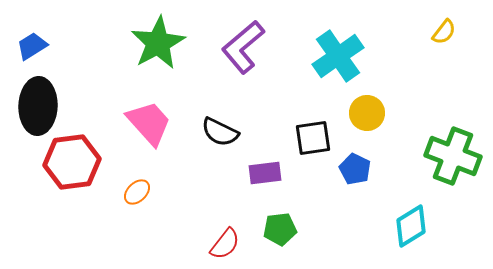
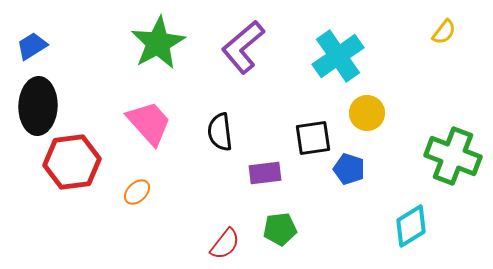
black semicircle: rotated 57 degrees clockwise
blue pentagon: moved 6 px left; rotated 8 degrees counterclockwise
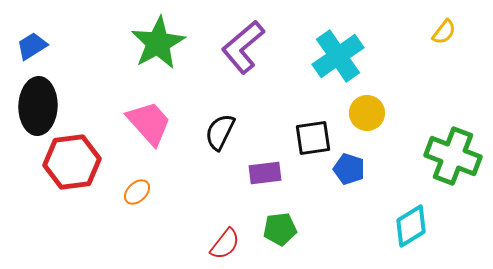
black semicircle: rotated 33 degrees clockwise
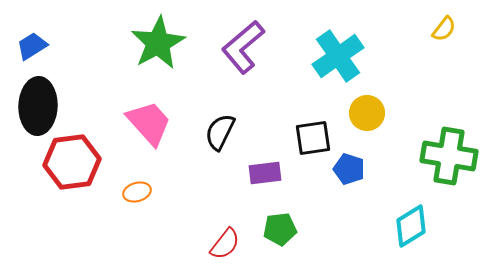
yellow semicircle: moved 3 px up
green cross: moved 4 px left; rotated 12 degrees counterclockwise
orange ellipse: rotated 28 degrees clockwise
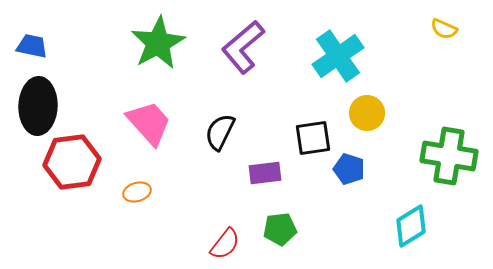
yellow semicircle: rotated 76 degrees clockwise
blue trapezoid: rotated 44 degrees clockwise
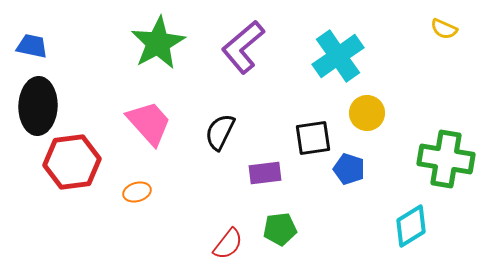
green cross: moved 3 px left, 3 px down
red semicircle: moved 3 px right
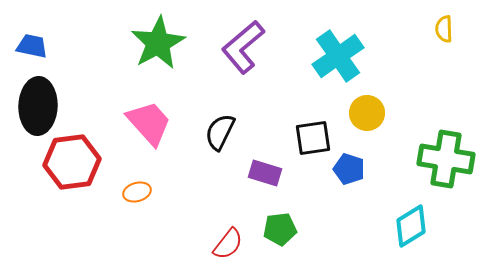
yellow semicircle: rotated 64 degrees clockwise
purple rectangle: rotated 24 degrees clockwise
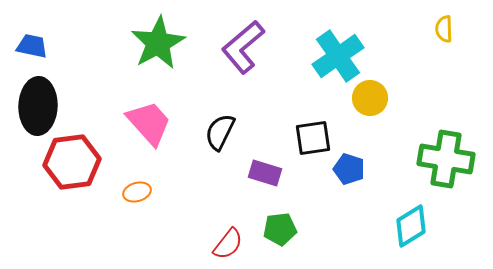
yellow circle: moved 3 px right, 15 px up
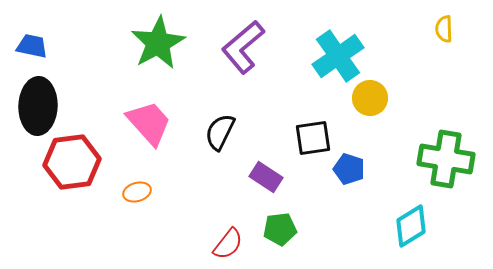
purple rectangle: moved 1 px right, 4 px down; rotated 16 degrees clockwise
